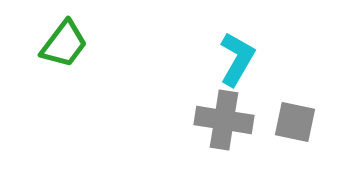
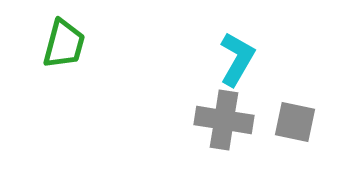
green trapezoid: rotated 22 degrees counterclockwise
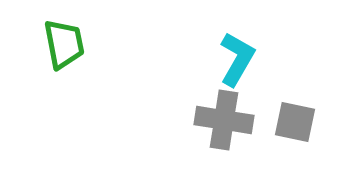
green trapezoid: rotated 26 degrees counterclockwise
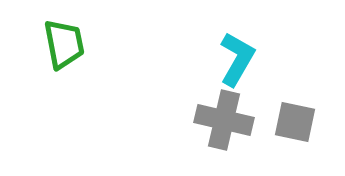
gray cross: rotated 4 degrees clockwise
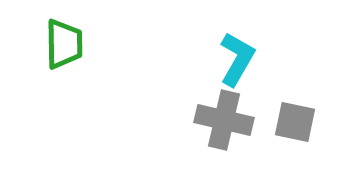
green trapezoid: rotated 10 degrees clockwise
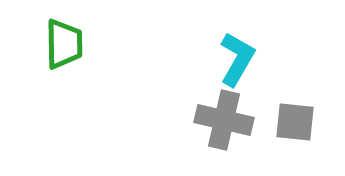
gray square: rotated 6 degrees counterclockwise
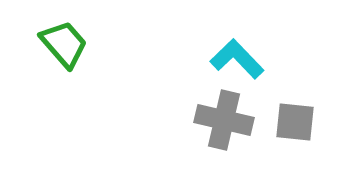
green trapezoid: rotated 40 degrees counterclockwise
cyan L-shape: rotated 74 degrees counterclockwise
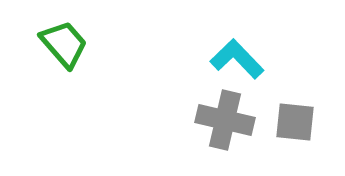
gray cross: moved 1 px right
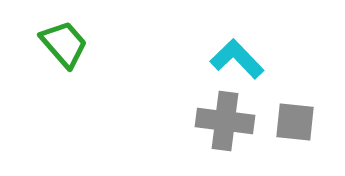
gray cross: moved 1 px down; rotated 6 degrees counterclockwise
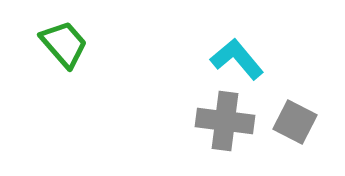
cyan L-shape: rotated 4 degrees clockwise
gray square: rotated 21 degrees clockwise
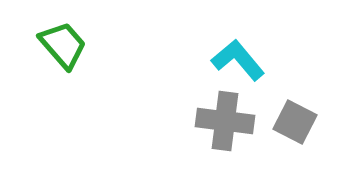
green trapezoid: moved 1 px left, 1 px down
cyan L-shape: moved 1 px right, 1 px down
